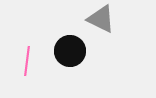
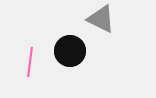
pink line: moved 3 px right, 1 px down
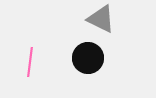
black circle: moved 18 px right, 7 px down
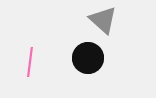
gray triangle: moved 2 px right, 1 px down; rotated 16 degrees clockwise
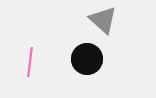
black circle: moved 1 px left, 1 px down
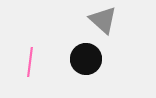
black circle: moved 1 px left
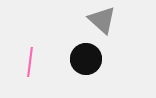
gray triangle: moved 1 px left
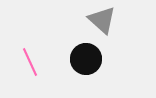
pink line: rotated 32 degrees counterclockwise
